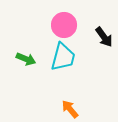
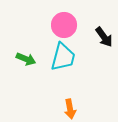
orange arrow: rotated 150 degrees counterclockwise
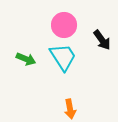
black arrow: moved 2 px left, 3 px down
cyan trapezoid: rotated 48 degrees counterclockwise
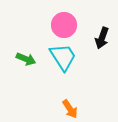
black arrow: moved 2 px up; rotated 55 degrees clockwise
orange arrow: rotated 24 degrees counterclockwise
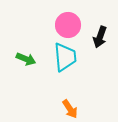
pink circle: moved 4 px right
black arrow: moved 2 px left, 1 px up
cyan trapezoid: moved 2 px right; rotated 28 degrees clockwise
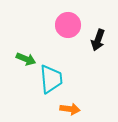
black arrow: moved 2 px left, 3 px down
cyan trapezoid: moved 14 px left, 22 px down
orange arrow: rotated 48 degrees counterclockwise
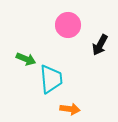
black arrow: moved 2 px right, 5 px down; rotated 10 degrees clockwise
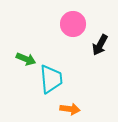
pink circle: moved 5 px right, 1 px up
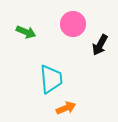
green arrow: moved 27 px up
orange arrow: moved 4 px left, 1 px up; rotated 30 degrees counterclockwise
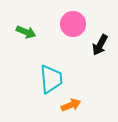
orange arrow: moved 5 px right, 3 px up
